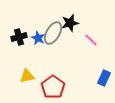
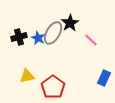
black star: rotated 18 degrees counterclockwise
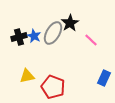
blue star: moved 4 px left, 2 px up
red pentagon: rotated 15 degrees counterclockwise
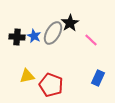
black cross: moved 2 px left; rotated 21 degrees clockwise
blue rectangle: moved 6 px left
red pentagon: moved 2 px left, 2 px up
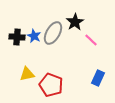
black star: moved 5 px right, 1 px up
yellow triangle: moved 2 px up
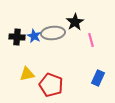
gray ellipse: rotated 55 degrees clockwise
pink line: rotated 32 degrees clockwise
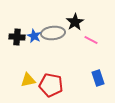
pink line: rotated 48 degrees counterclockwise
yellow triangle: moved 1 px right, 6 px down
blue rectangle: rotated 42 degrees counterclockwise
red pentagon: rotated 10 degrees counterclockwise
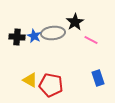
yellow triangle: moved 2 px right; rotated 42 degrees clockwise
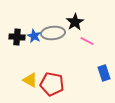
pink line: moved 4 px left, 1 px down
blue rectangle: moved 6 px right, 5 px up
red pentagon: moved 1 px right, 1 px up
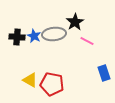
gray ellipse: moved 1 px right, 1 px down
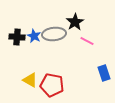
red pentagon: moved 1 px down
